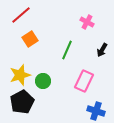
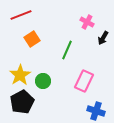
red line: rotated 20 degrees clockwise
orange square: moved 2 px right
black arrow: moved 1 px right, 12 px up
yellow star: rotated 15 degrees counterclockwise
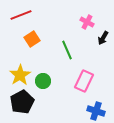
green line: rotated 48 degrees counterclockwise
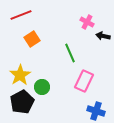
black arrow: moved 2 px up; rotated 72 degrees clockwise
green line: moved 3 px right, 3 px down
green circle: moved 1 px left, 6 px down
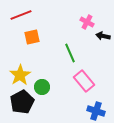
orange square: moved 2 px up; rotated 21 degrees clockwise
pink rectangle: rotated 65 degrees counterclockwise
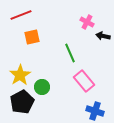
blue cross: moved 1 px left
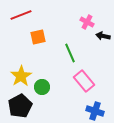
orange square: moved 6 px right
yellow star: moved 1 px right, 1 px down
black pentagon: moved 2 px left, 4 px down
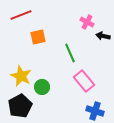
yellow star: rotated 15 degrees counterclockwise
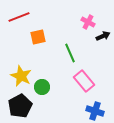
red line: moved 2 px left, 2 px down
pink cross: moved 1 px right
black arrow: rotated 144 degrees clockwise
